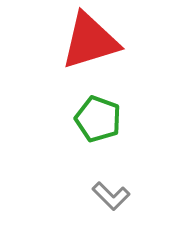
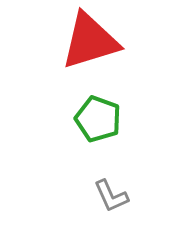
gray L-shape: rotated 21 degrees clockwise
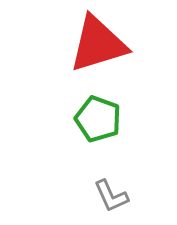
red triangle: moved 8 px right, 3 px down
